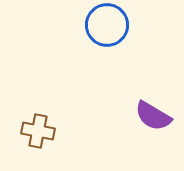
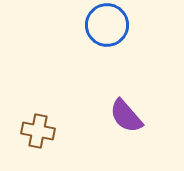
purple semicircle: moved 27 px left; rotated 18 degrees clockwise
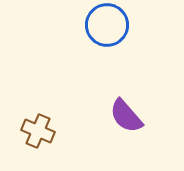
brown cross: rotated 12 degrees clockwise
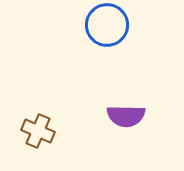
purple semicircle: rotated 48 degrees counterclockwise
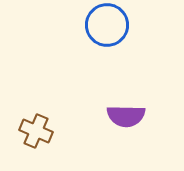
brown cross: moved 2 px left
